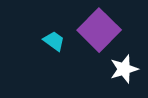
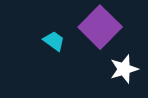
purple square: moved 1 px right, 3 px up
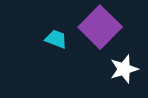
cyan trapezoid: moved 2 px right, 2 px up; rotated 15 degrees counterclockwise
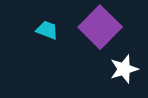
cyan trapezoid: moved 9 px left, 9 px up
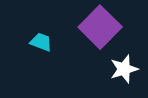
cyan trapezoid: moved 6 px left, 12 px down
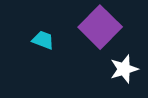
cyan trapezoid: moved 2 px right, 2 px up
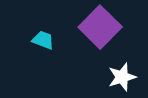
white star: moved 2 px left, 8 px down
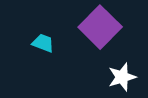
cyan trapezoid: moved 3 px down
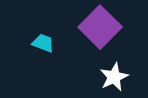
white star: moved 8 px left; rotated 8 degrees counterclockwise
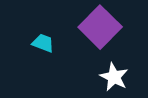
white star: rotated 20 degrees counterclockwise
